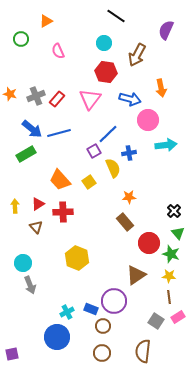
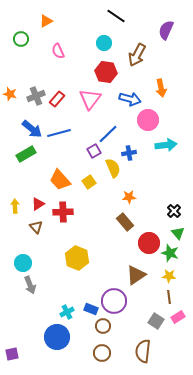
green star at (171, 254): moved 1 px left, 1 px up
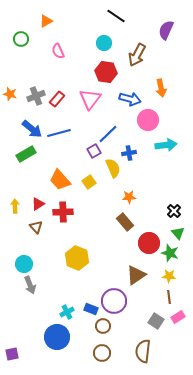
cyan circle at (23, 263): moved 1 px right, 1 px down
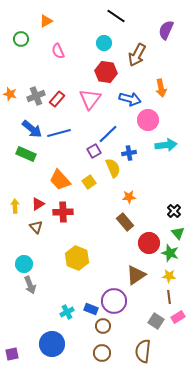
green rectangle at (26, 154): rotated 54 degrees clockwise
blue circle at (57, 337): moved 5 px left, 7 px down
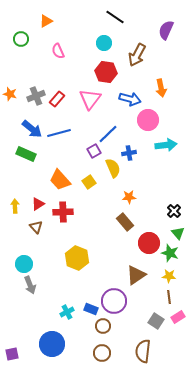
black line at (116, 16): moved 1 px left, 1 px down
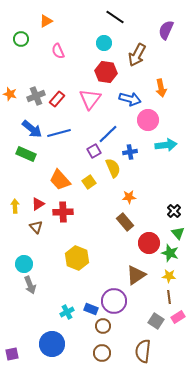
blue cross at (129, 153): moved 1 px right, 1 px up
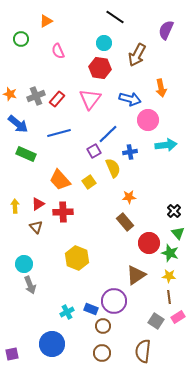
red hexagon at (106, 72): moved 6 px left, 4 px up
blue arrow at (32, 129): moved 14 px left, 5 px up
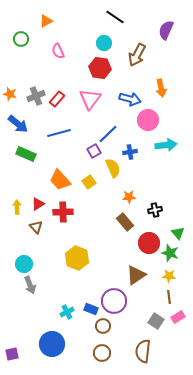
yellow arrow at (15, 206): moved 2 px right, 1 px down
black cross at (174, 211): moved 19 px left, 1 px up; rotated 32 degrees clockwise
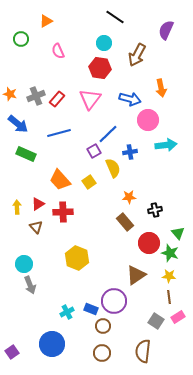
purple square at (12, 354): moved 2 px up; rotated 24 degrees counterclockwise
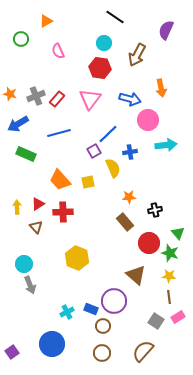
blue arrow at (18, 124): rotated 110 degrees clockwise
yellow square at (89, 182): moved 1 px left; rotated 24 degrees clockwise
brown triangle at (136, 275): rotated 45 degrees counterclockwise
brown semicircle at (143, 351): rotated 35 degrees clockwise
